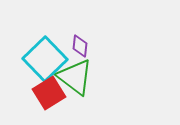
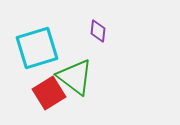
purple diamond: moved 18 px right, 15 px up
cyan square: moved 8 px left, 11 px up; rotated 27 degrees clockwise
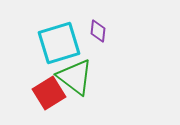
cyan square: moved 22 px right, 5 px up
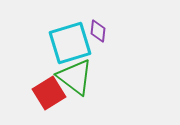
cyan square: moved 11 px right
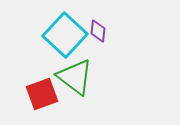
cyan square: moved 5 px left, 8 px up; rotated 30 degrees counterclockwise
red square: moved 7 px left, 1 px down; rotated 12 degrees clockwise
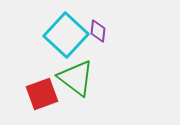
cyan square: moved 1 px right
green triangle: moved 1 px right, 1 px down
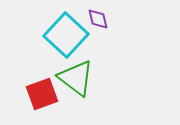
purple diamond: moved 12 px up; rotated 20 degrees counterclockwise
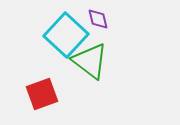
green triangle: moved 14 px right, 17 px up
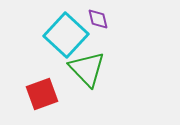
green triangle: moved 3 px left, 8 px down; rotated 9 degrees clockwise
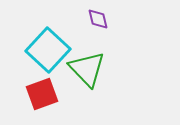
cyan square: moved 18 px left, 15 px down
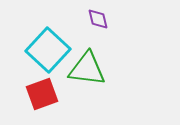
green triangle: rotated 39 degrees counterclockwise
